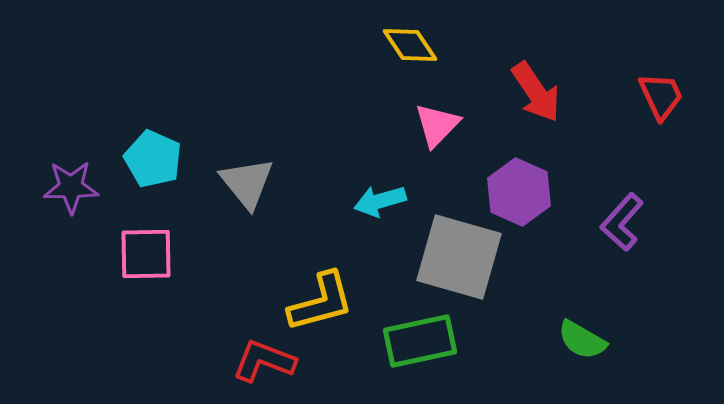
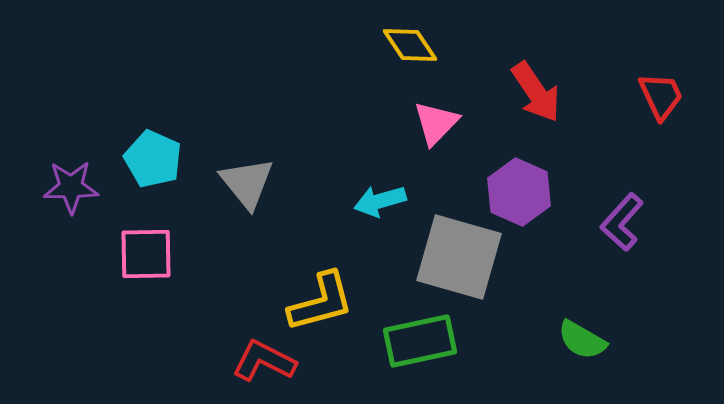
pink triangle: moved 1 px left, 2 px up
red L-shape: rotated 6 degrees clockwise
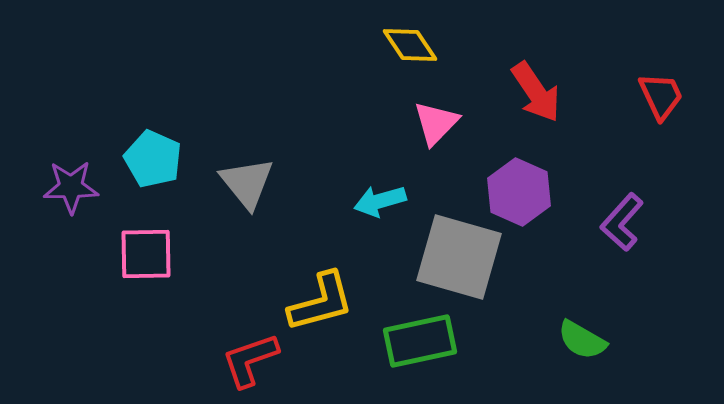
red L-shape: moved 14 px left, 1 px up; rotated 46 degrees counterclockwise
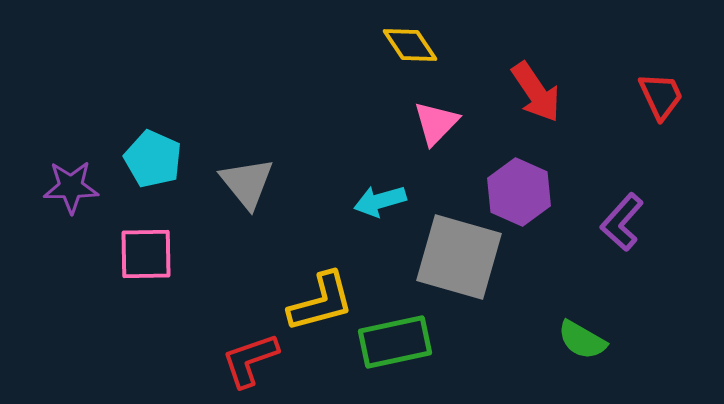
green rectangle: moved 25 px left, 1 px down
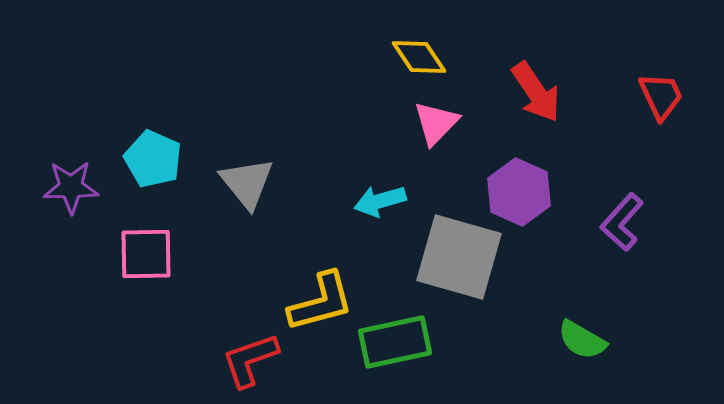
yellow diamond: moved 9 px right, 12 px down
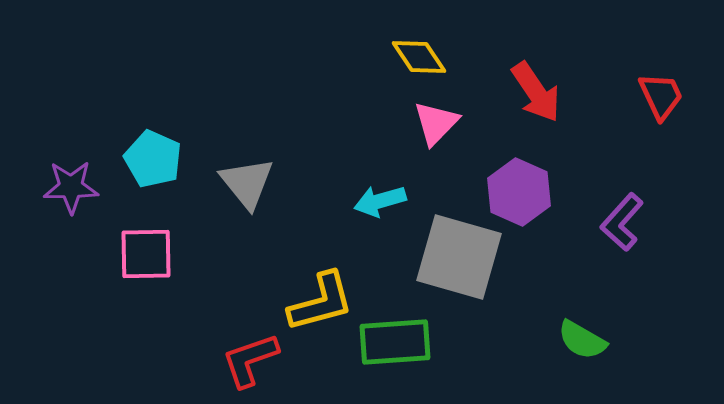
green rectangle: rotated 8 degrees clockwise
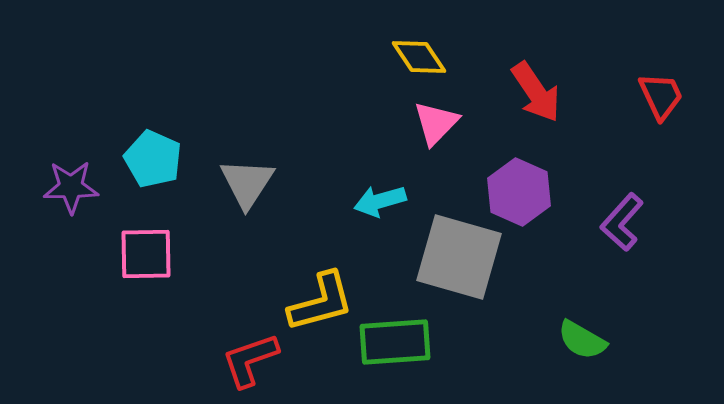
gray triangle: rotated 12 degrees clockwise
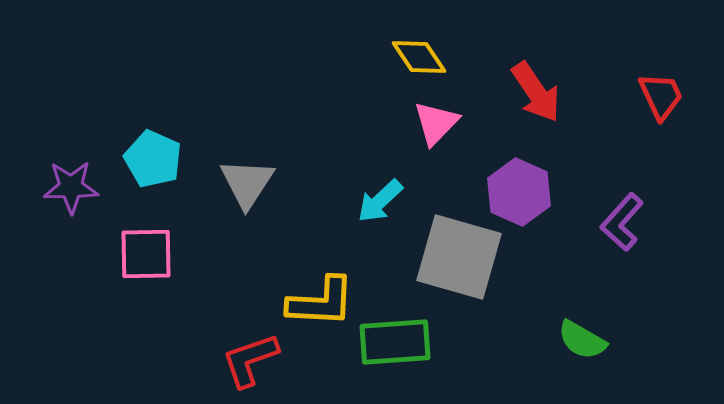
cyan arrow: rotated 27 degrees counterclockwise
yellow L-shape: rotated 18 degrees clockwise
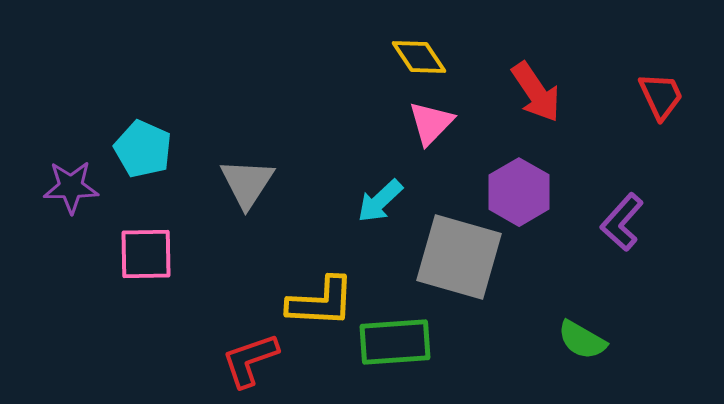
pink triangle: moved 5 px left
cyan pentagon: moved 10 px left, 10 px up
purple hexagon: rotated 6 degrees clockwise
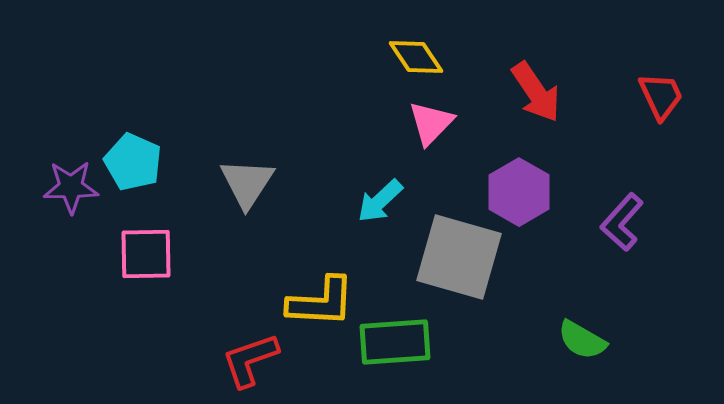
yellow diamond: moved 3 px left
cyan pentagon: moved 10 px left, 13 px down
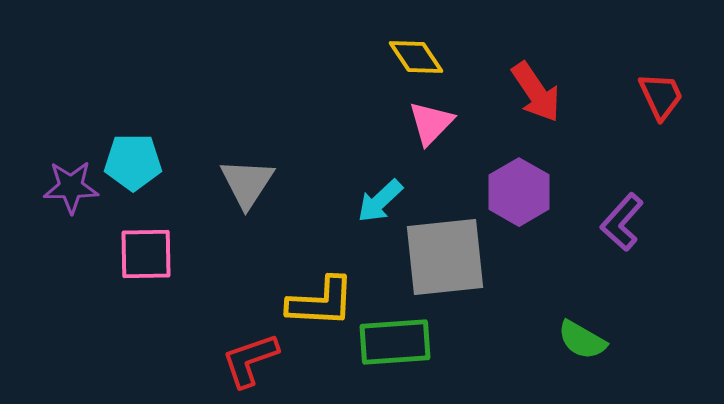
cyan pentagon: rotated 24 degrees counterclockwise
gray square: moved 14 px left; rotated 22 degrees counterclockwise
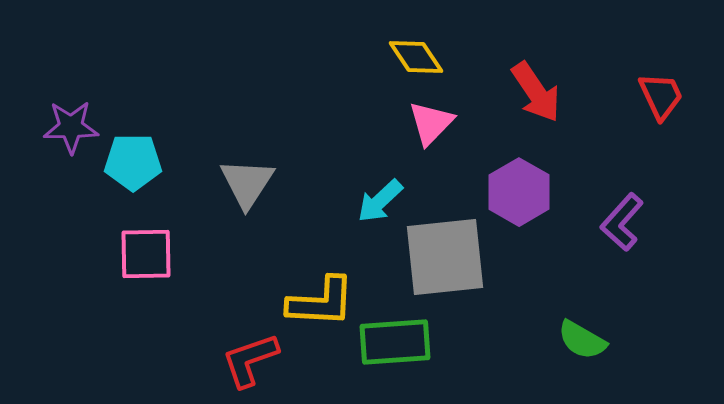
purple star: moved 60 px up
